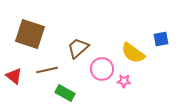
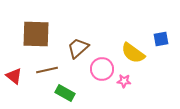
brown square: moved 6 px right; rotated 16 degrees counterclockwise
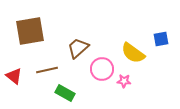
brown square: moved 6 px left, 3 px up; rotated 12 degrees counterclockwise
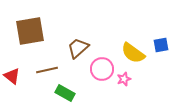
blue square: moved 6 px down
red triangle: moved 2 px left
pink star: moved 2 px up; rotated 24 degrees counterclockwise
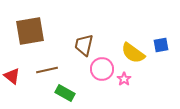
brown trapezoid: moved 6 px right, 3 px up; rotated 35 degrees counterclockwise
pink star: rotated 16 degrees counterclockwise
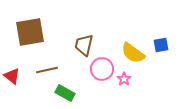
brown square: moved 1 px down
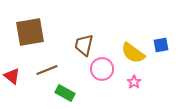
brown line: rotated 10 degrees counterclockwise
pink star: moved 10 px right, 3 px down
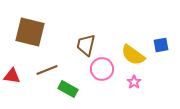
brown square: rotated 24 degrees clockwise
brown trapezoid: moved 2 px right
yellow semicircle: moved 2 px down
red triangle: rotated 30 degrees counterclockwise
green rectangle: moved 3 px right, 4 px up
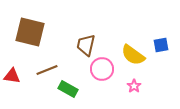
pink star: moved 4 px down
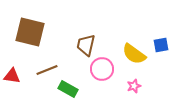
yellow semicircle: moved 1 px right, 1 px up
pink star: rotated 16 degrees clockwise
